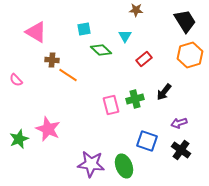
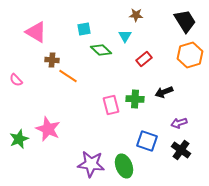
brown star: moved 5 px down
orange line: moved 1 px down
black arrow: rotated 30 degrees clockwise
green cross: rotated 18 degrees clockwise
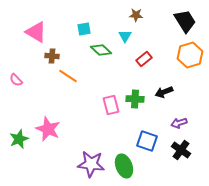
brown cross: moved 4 px up
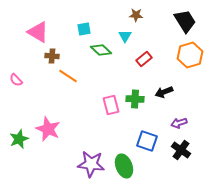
pink triangle: moved 2 px right
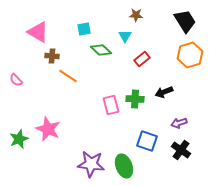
red rectangle: moved 2 px left
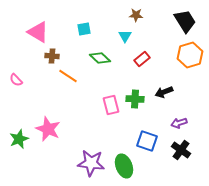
green diamond: moved 1 px left, 8 px down
purple star: moved 1 px up
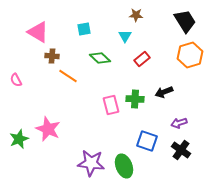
pink semicircle: rotated 16 degrees clockwise
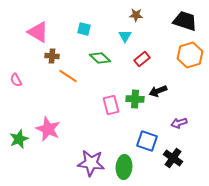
black trapezoid: rotated 40 degrees counterclockwise
cyan square: rotated 24 degrees clockwise
black arrow: moved 6 px left, 1 px up
black cross: moved 8 px left, 8 px down
green ellipse: moved 1 px down; rotated 25 degrees clockwise
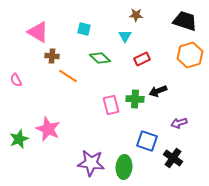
red rectangle: rotated 14 degrees clockwise
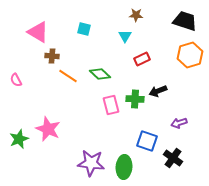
green diamond: moved 16 px down
